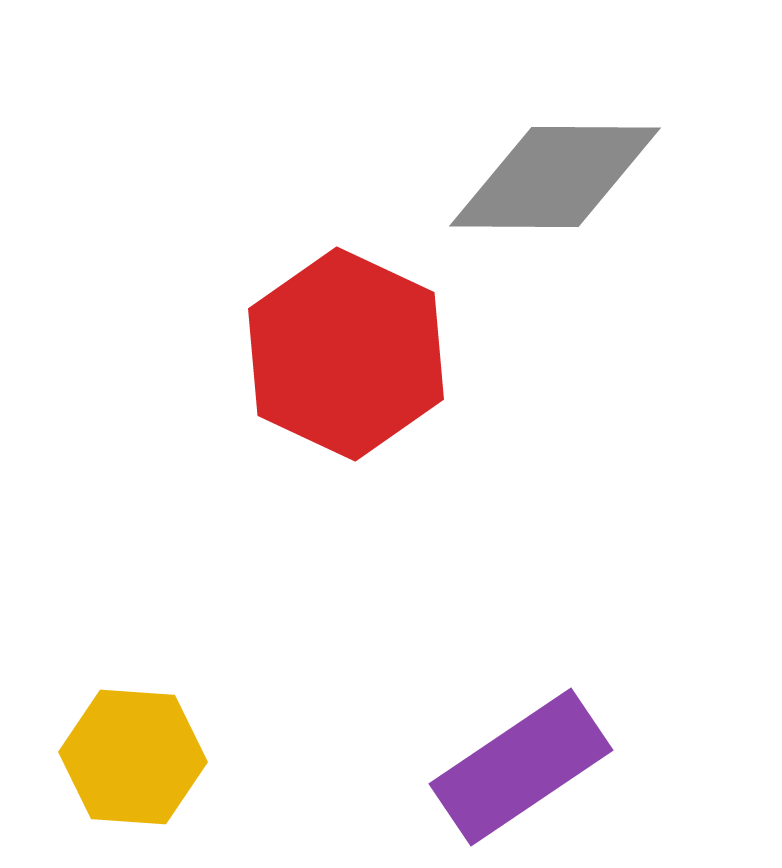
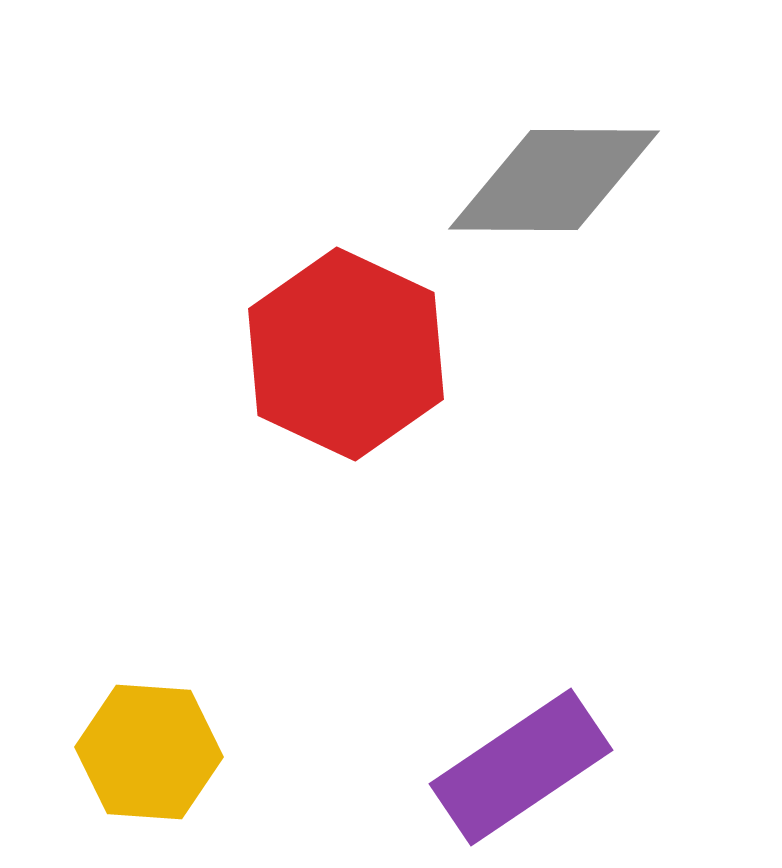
gray diamond: moved 1 px left, 3 px down
yellow hexagon: moved 16 px right, 5 px up
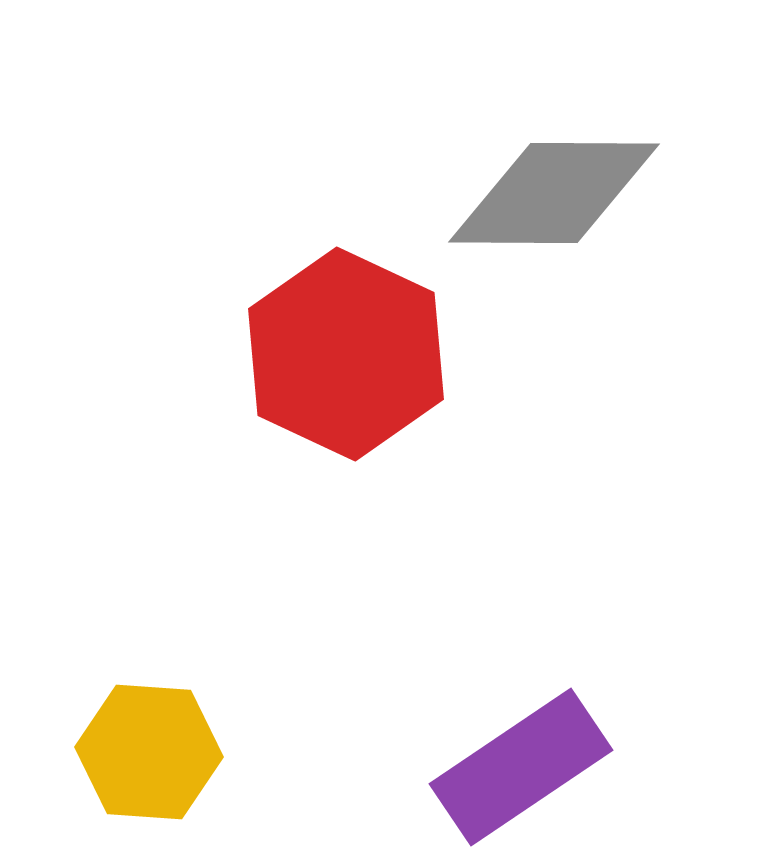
gray diamond: moved 13 px down
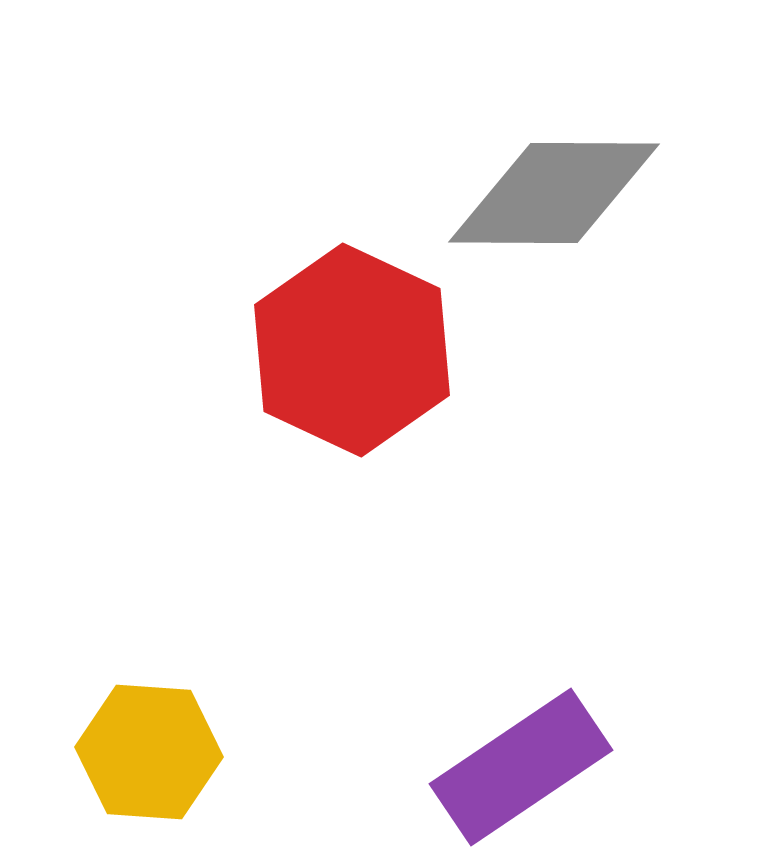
red hexagon: moved 6 px right, 4 px up
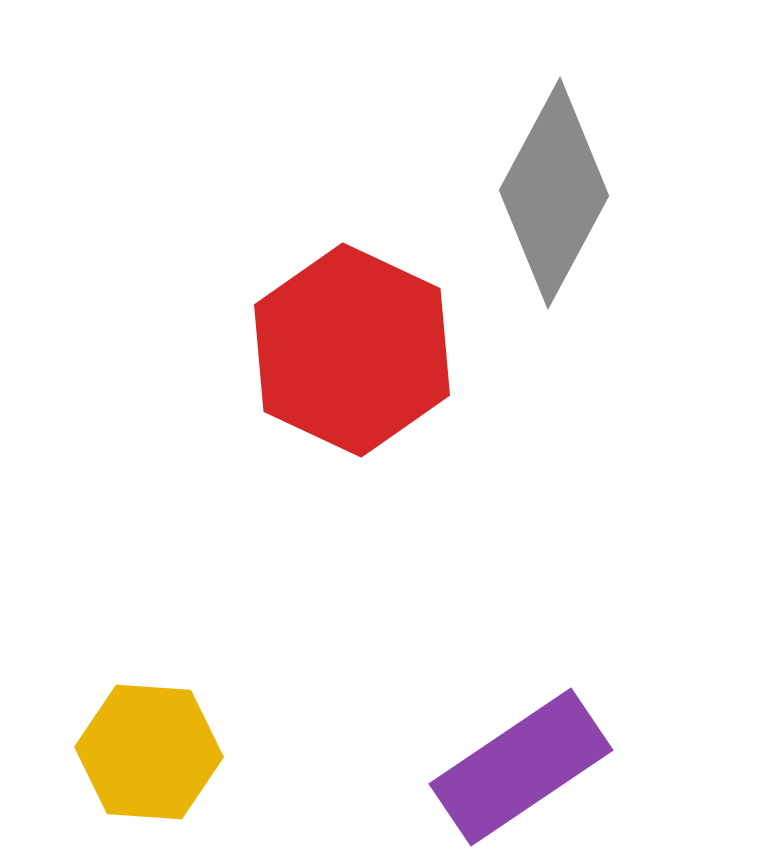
gray diamond: rotated 62 degrees counterclockwise
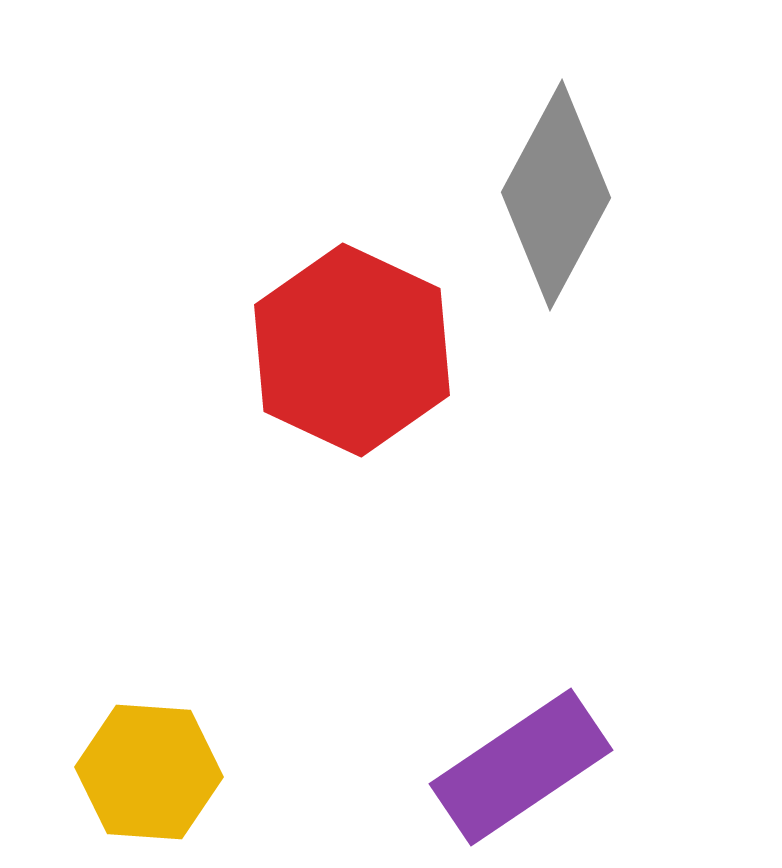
gray diamond: moved 2 px right, 2 px down
yellow hexagon: moved 20 px down
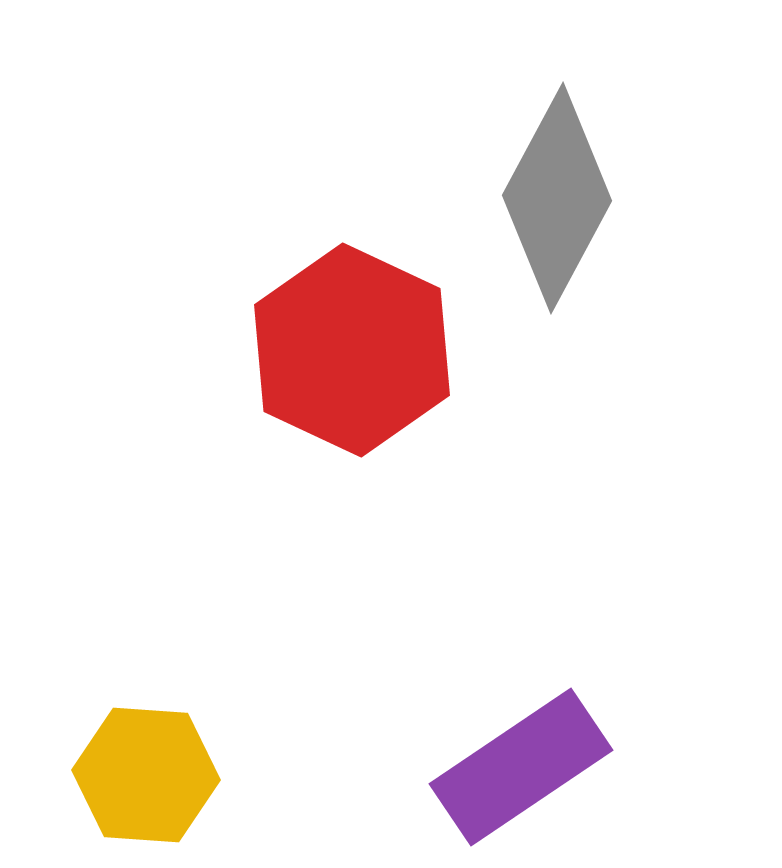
gray diamond: moved 1 px right, 3 px down
yellow hexagon: moved 3 px left, 3 px down
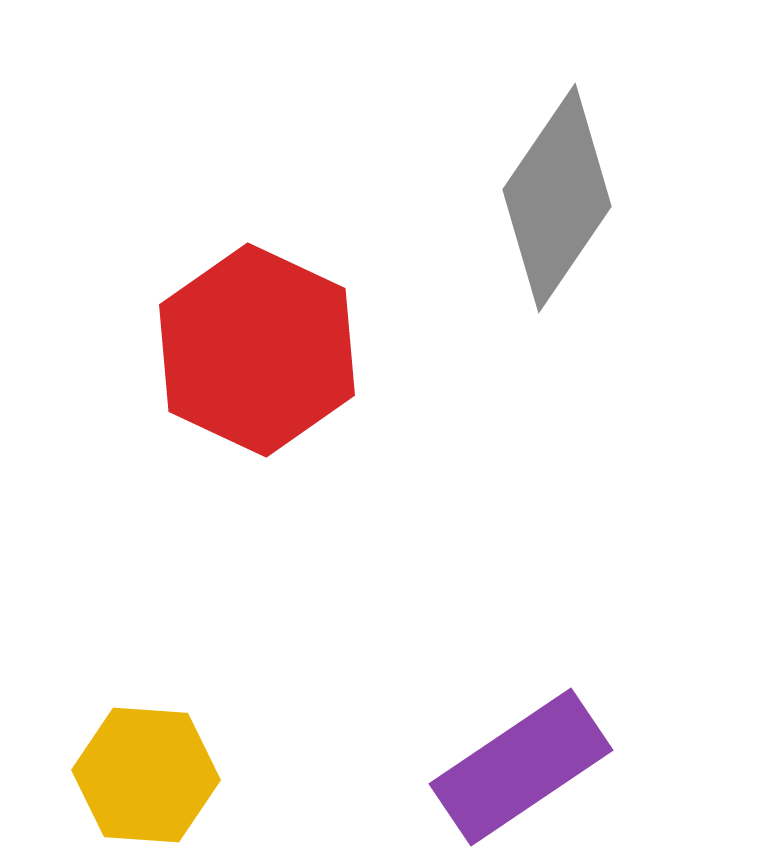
gray diamond: rotated 6 degrees clockwise
red hexagon: moved 95 px left
